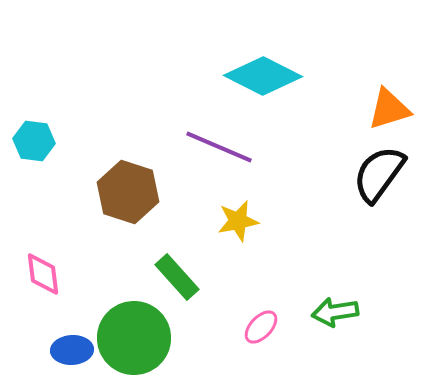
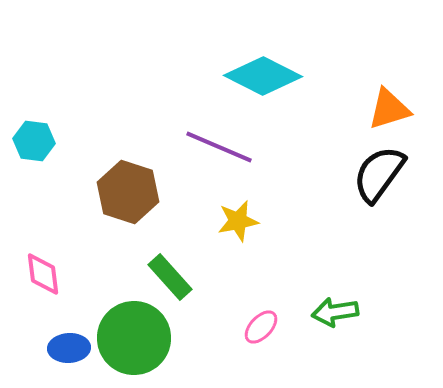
green rectangle: moved 7 px left
blue ellipse: moved 3 px left, 2 px up
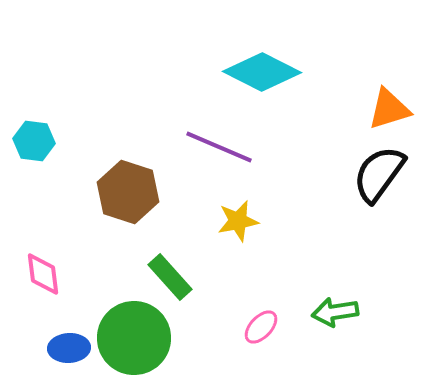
cyan diamond: moved 1 px left, 4 px up
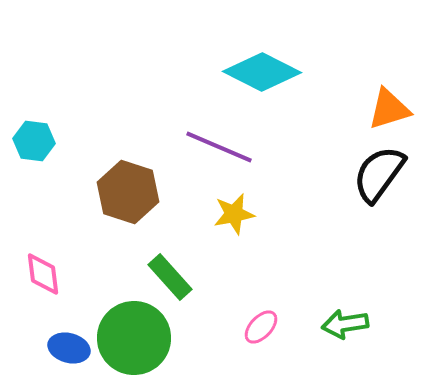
yellow star: moved 4 px left, 7 px up
green arrow: moved 10 px right, 12 px down
blue ellipse: rotated 18 degrees clockwise
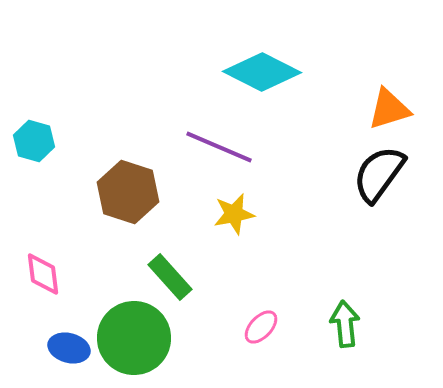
cyan hexagon: rotated 9 degrees clockwise
green arrow: rotated 93 degrees clockwise
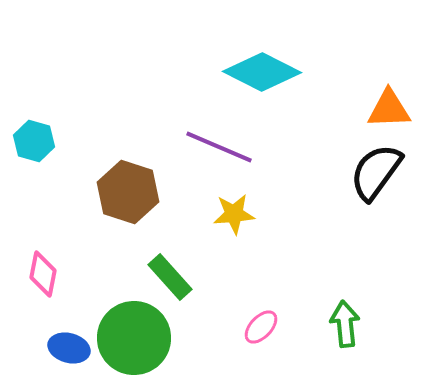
orange triangle: rotated 15 degrees clockwise
black semicircle: moved 3 px left, 2 px up
yellow star: rotated 6 degrees clockwise
pink diamond: rotated 18 degrees clockwise
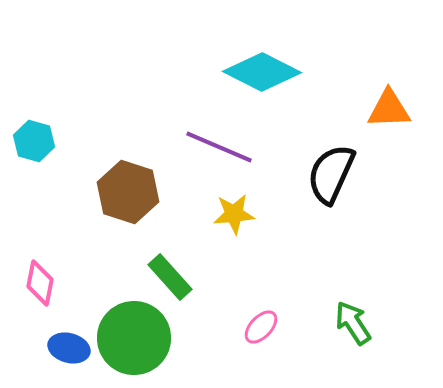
black semicircle: moved 45 px left, 2 px down; rotated 12 degrees counterclockwise
pink diamond: moved 3 px left, 9 px down
green arrow: moved 8 px right, 1 px up; rotated 27 degrees counterclockwise
